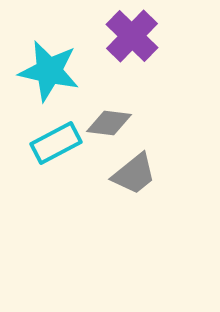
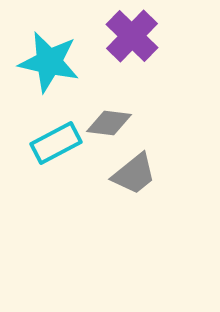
cyan star: moved 9 px up
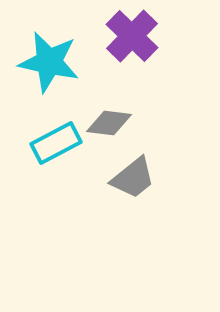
gray trapezoid: moved 1 px left, 4 px down
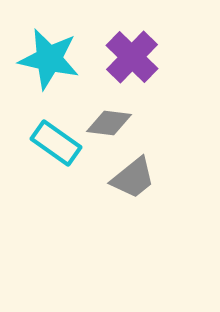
purple cross: moved 21 px down
cyan star: moved 3 px up
cyan rectangle: rotated 63 degrees clockwise
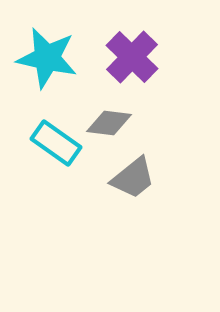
cyan star: moved 2 px left, 1 px up
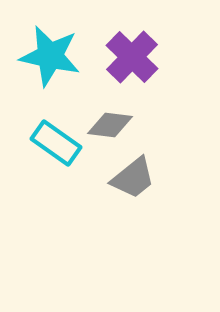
cyan star: moved 3 px right, 2 px up
gray diamond: moved 1 px right, 2 px down
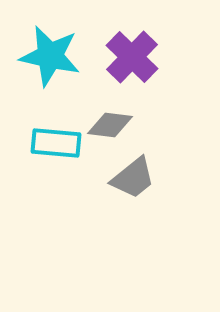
cyan rectangle: rotated 30 degrees counterclockwise
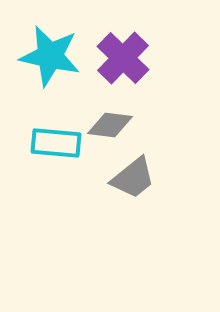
purple cross: moved 9 px left, 1 px down
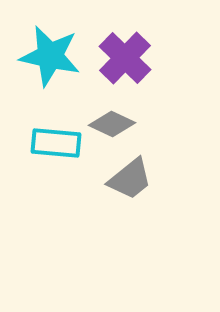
purple cross: moved 2 px right
gray diamond: moved 2 px right, 1 px up; rotated 18 degrees clockwise
gray trapezoid: moved 3 px left, 1 px down
